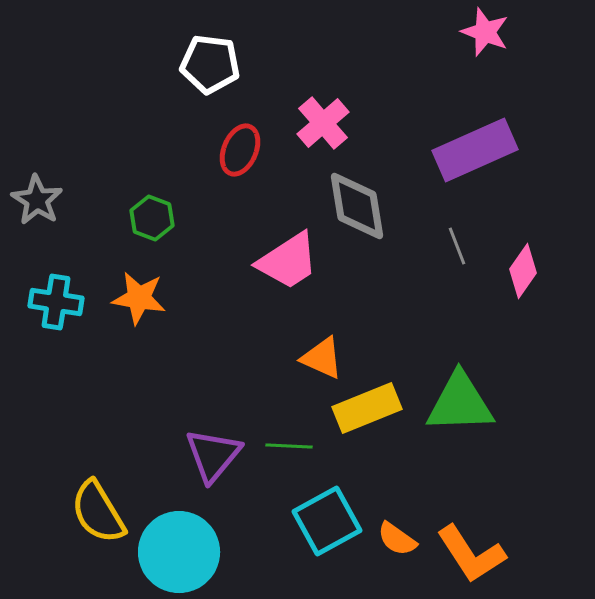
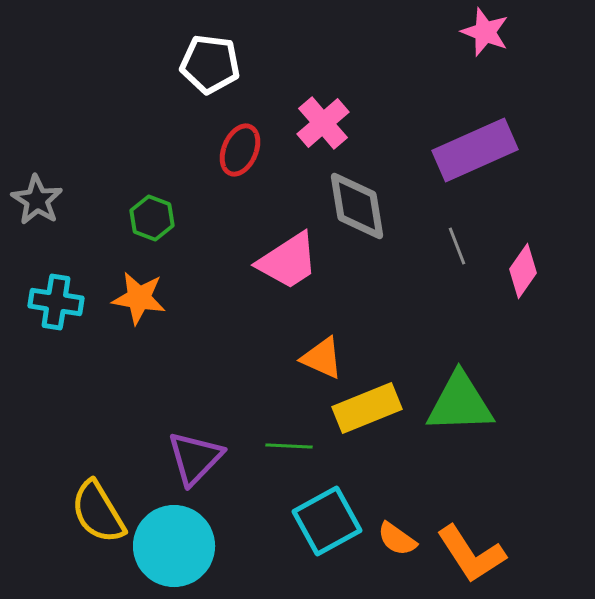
purple triangle: moved 18 px left, 3 px down; rotated 4 degrees clockwise
cyan circle: moved 5 px left, 6 px up
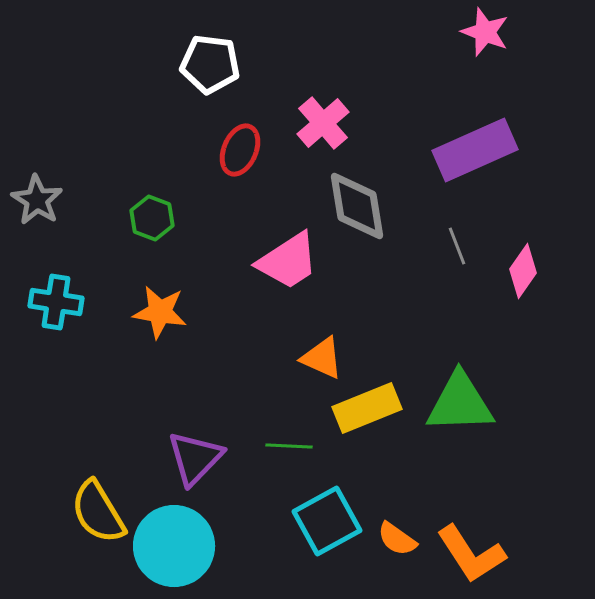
orange star: moved 21 px right, 14 px down
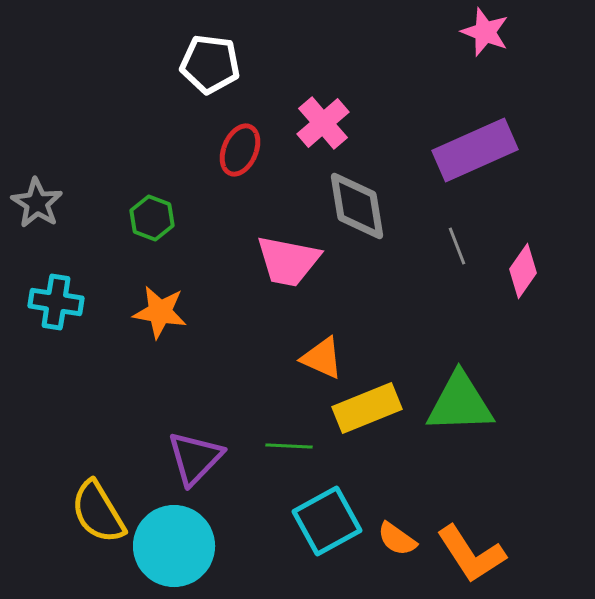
gray star: moved 3 px down
pink trapezoid: rotated 44 degrees clockwise
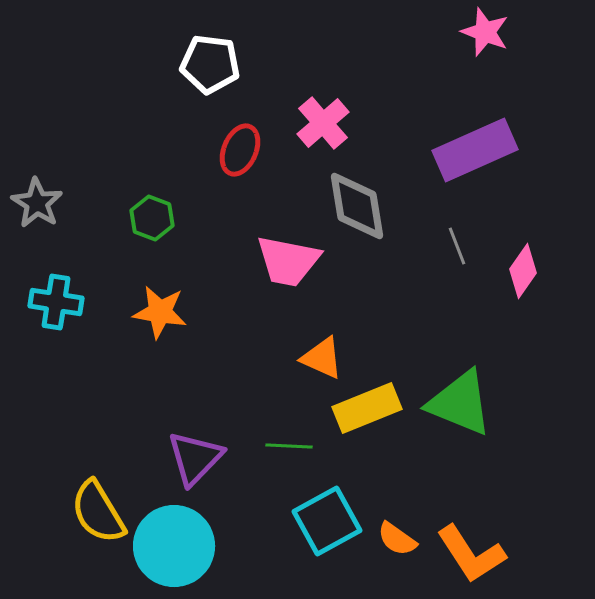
green triangle: rotated 24 degrees clockwise
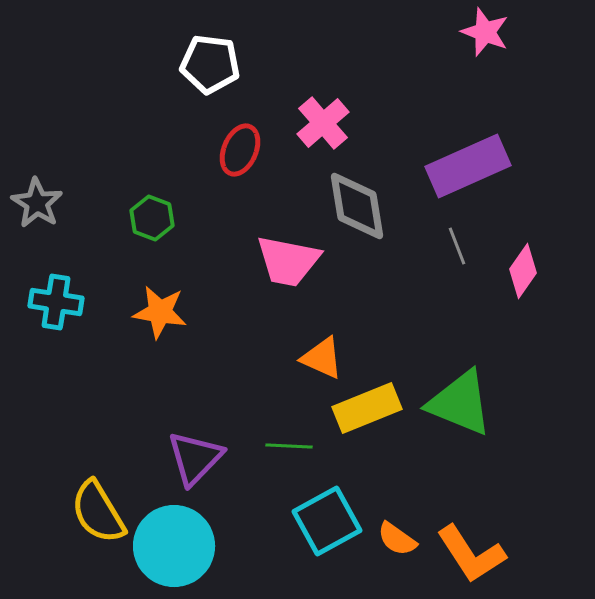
purple rectangle: moved 7 px left, 16 px down
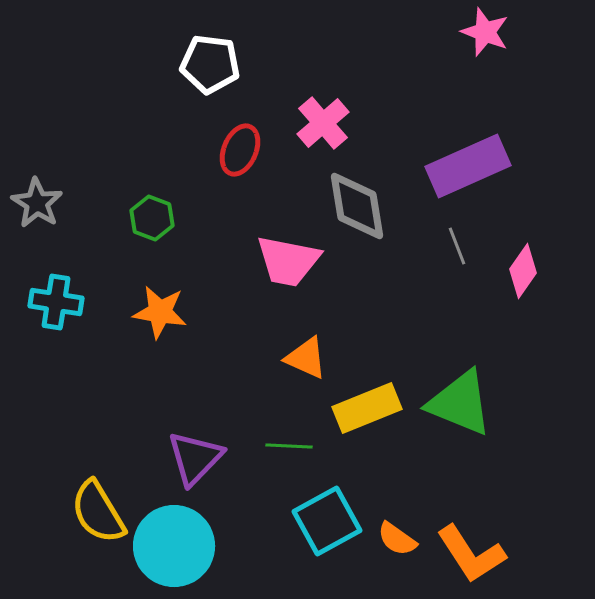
orange triangle: moved 16 px left
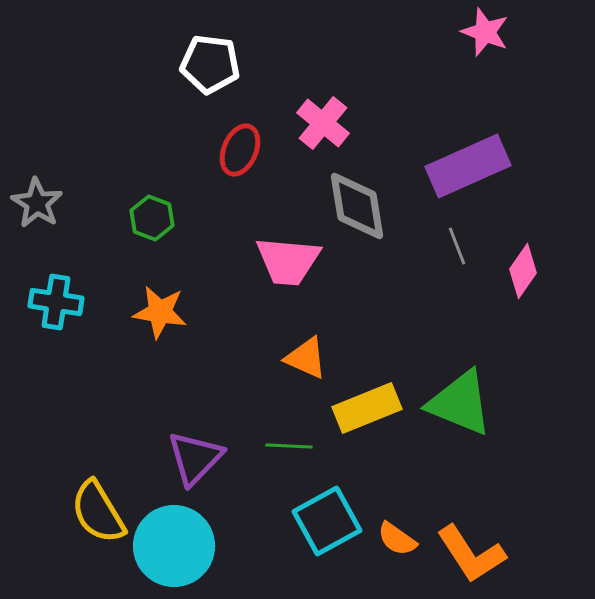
pink cross: rotated 10 degrees counterclockwise
pink trapezoid: rotated 6 degrees counterclockwise
